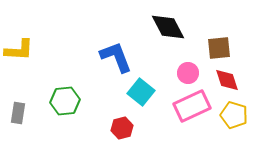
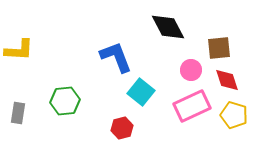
pink circle: moved 3 px right, 3 px up
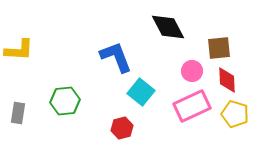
pink circle: moved 1 px right, 1 px down
red diamond: rotated 16 degrees clockwise
yellow pentagon: moved 1 px right, 1 px up
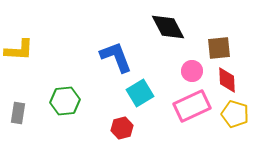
cyan square: moved 1 px left, 1 px down; rotated 20 degrees clockwise
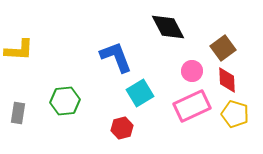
brown square: moved 4 px right; rotated 30 degrees counterclockwise
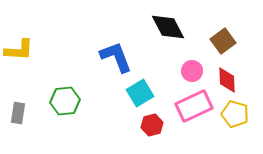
brown square: moved 7 px up
pink rectangle: moved 2 px right
red hexagon: moved 30 px right, 3 px up
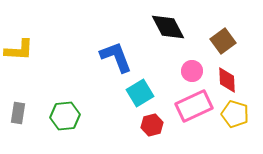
green hexagon: moved 15 px down
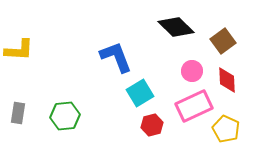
black diamond: moved 8 px right; rotated 18 degrees counterclockwise
yellow pentagon: moved 9 px left, 15 px down; rotated 8 degrees clockwise
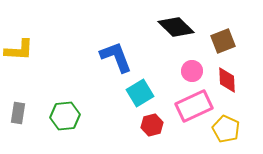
brown square: rotated 15 degrees clockwise
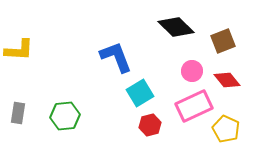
red diamond: rotated 36 degrees counterclockwise
red hexagon: moved 2 px left
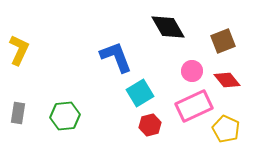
black diamond: moved 8 px left; rotated 15 degrees clockwise
yellow L-shape: rotated 68 degrees counterclockwise
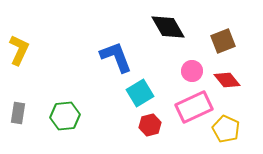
pink rectangle: moved 1 px down
